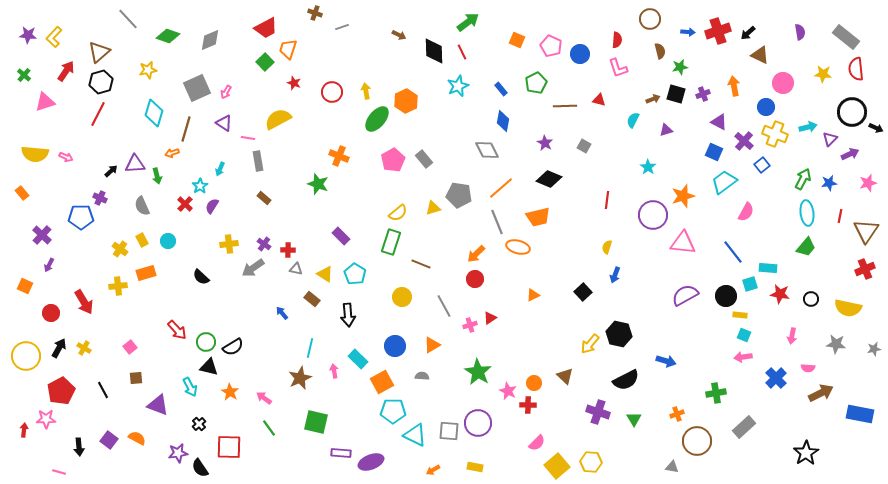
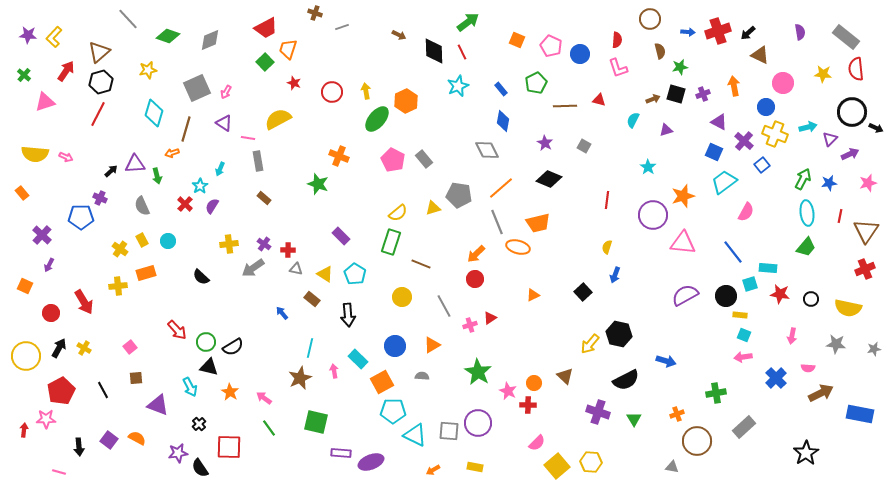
pink pentagon at (393, 160): rotated 15 degrees counterclockwise
orange trapezoid at (538, 217): moved 6 px down
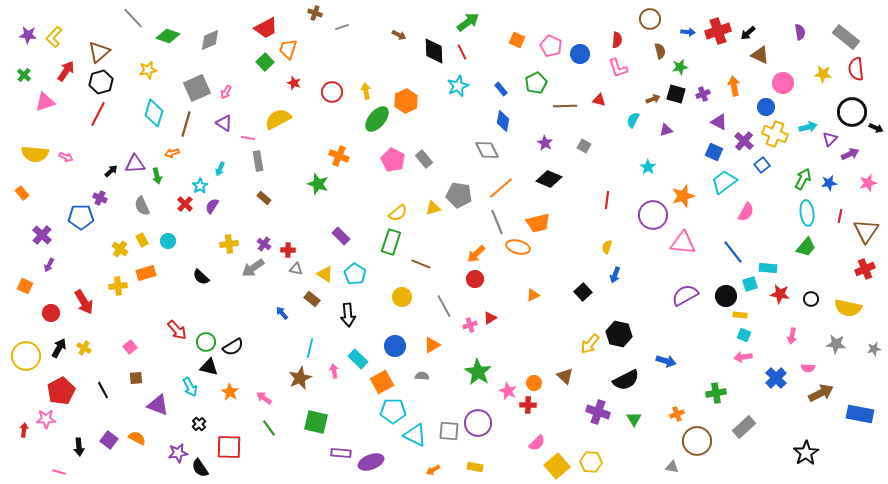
gray line at (128, 19): moved 5 px right, 1 px up
brown line at (186, 129): moved 5 px up
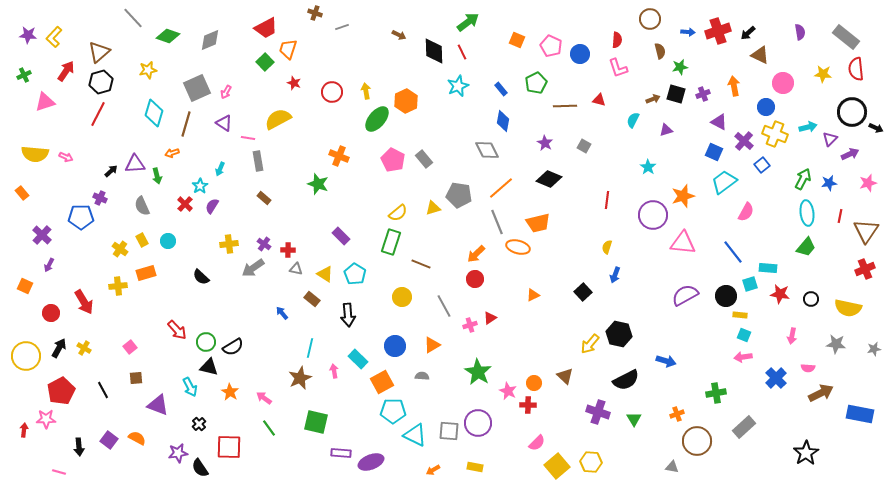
green cross at (24, 75): rotated 24 degrees clockwise
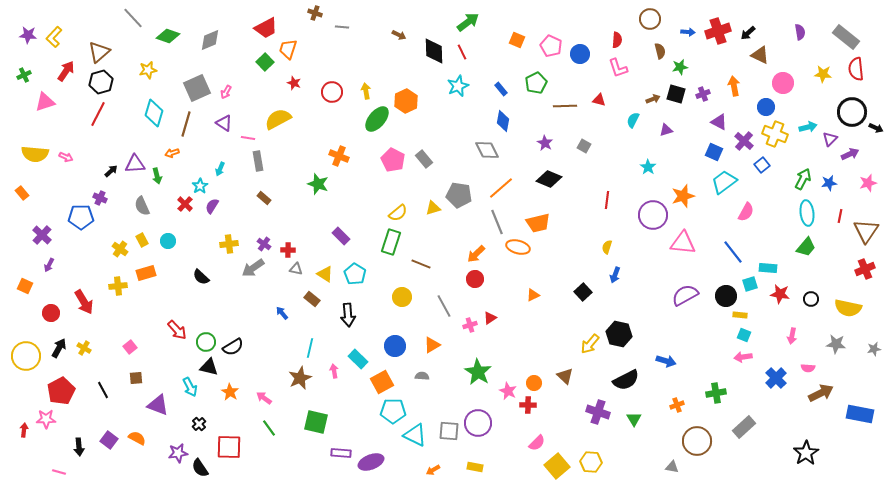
gray line at (342, 27): rotated 24 degrees clockwise
orange cross at (677, 414): moved 9 px up
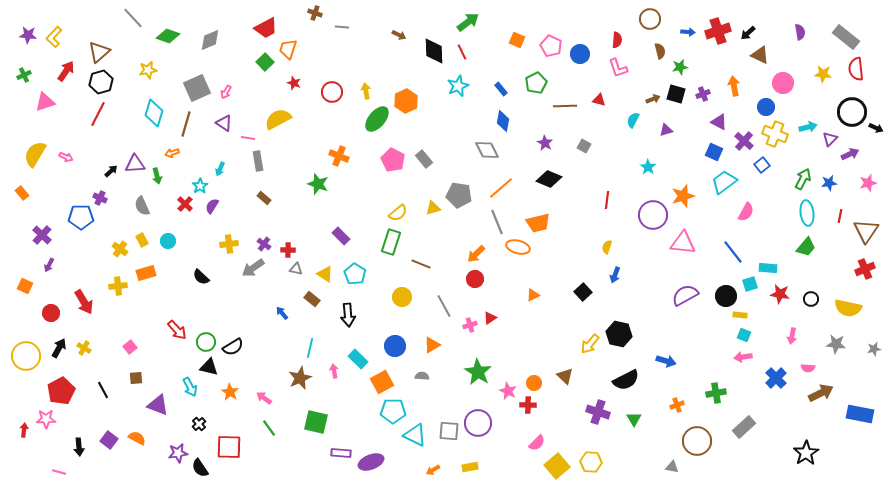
yellow semicircle at (35, 154): rotated 116 degrees clockwise
yellow rectangle at (475, 467): moved 5 px left; rotated 21 degrees counterclockwise
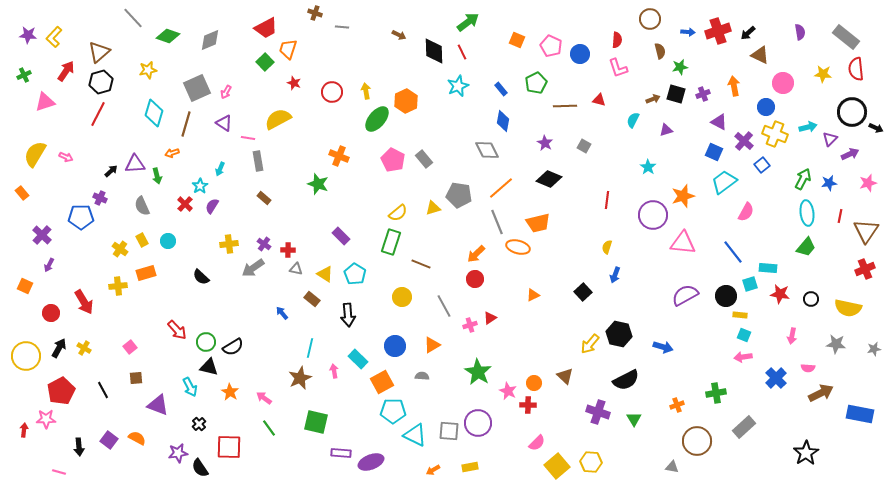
blue arrow at (666, 361): moved 3 px left, 14 px up
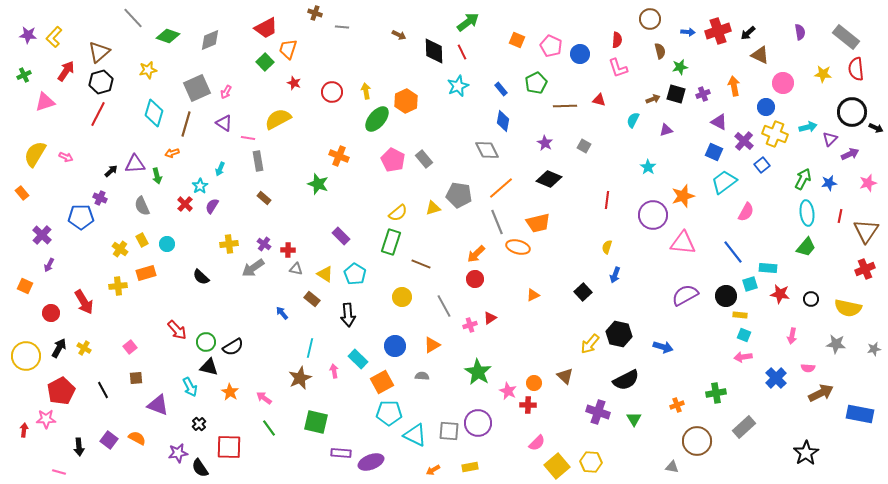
cyan circle at (168, 241): moved 1 px left, 3 px down
cyan pentagon at (393, 411): moved 4 px left, 2 px down
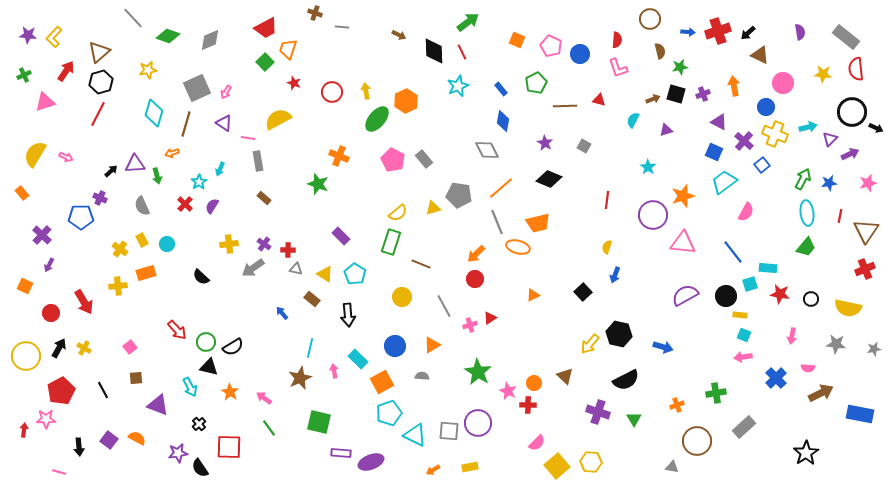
cyan star at (200, 186): moved 1 px left, 4 px up
cyan pentagon at (389, 413): rotated 20 degrees counterclockwise
green square at (316, 422): moved 3 px right
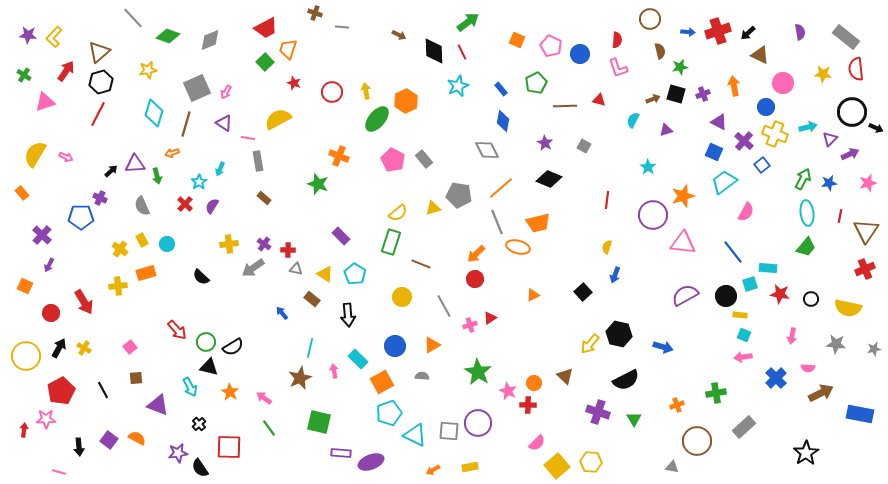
green cross at (24, 75): rotated 32 degrees counterclockwise
